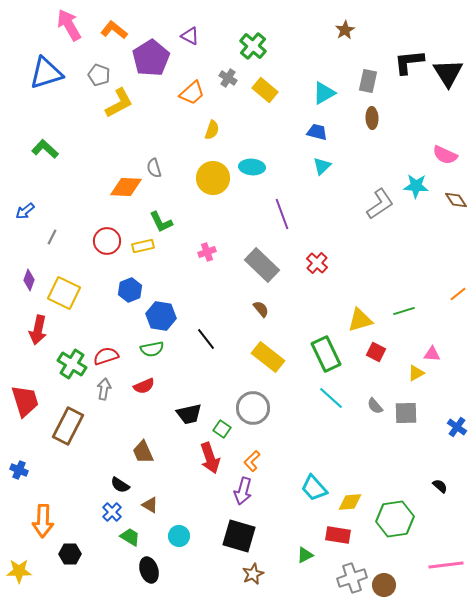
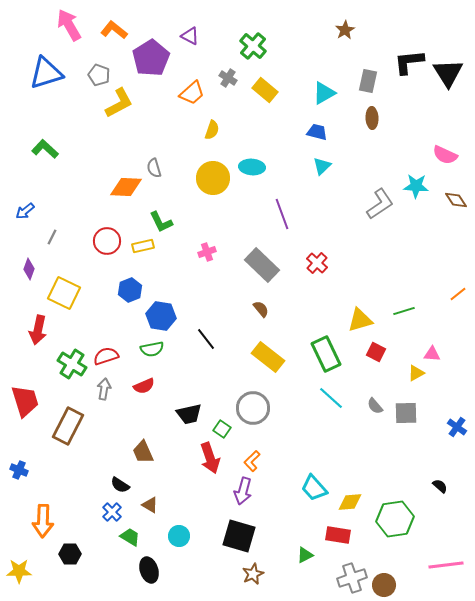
purple diamond at (29, 280): moved 11 px up
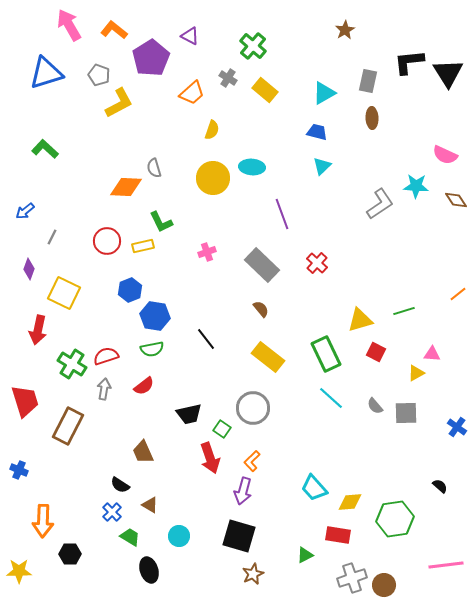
blue hexagon at (161, 316): moved 6 px left
red semicircle at (144, 386): rotated 15 degrees counterclockwise
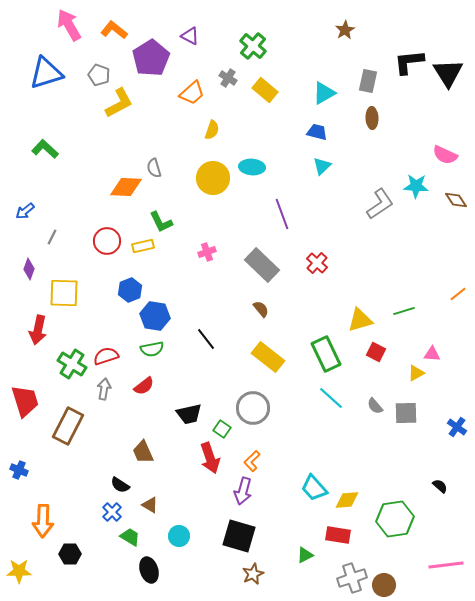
yellow square at (64, 293): rotated 24 degrees counterclockwise
yellow diamond at (350, 502): moved 3 px left, 2 px up
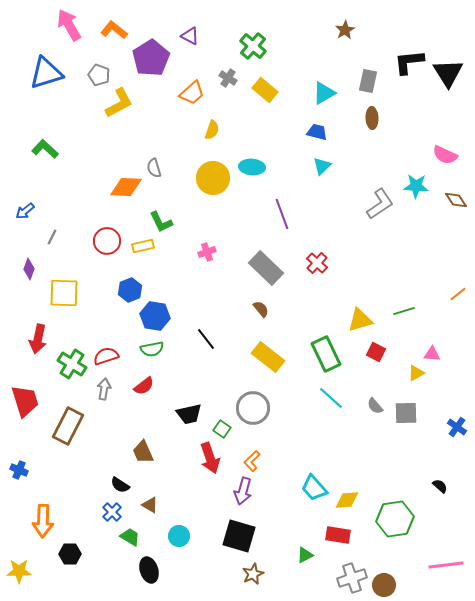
gray rectangle at (262, 265): moved 4 px right, 3 px down
red arrow at (38, 330): moved 9 px down
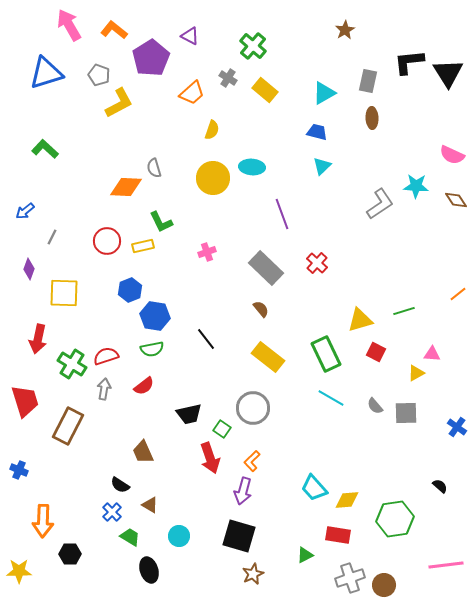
pink semicircle at (445, 155): moved 7 px right
cyan line at (331, 398): rotated 12 degrees counterclockwise
gray cross at (352, 578): moved 2 px left
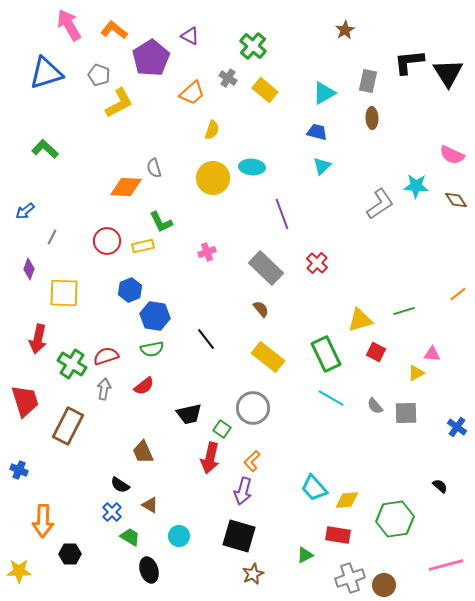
red arrow at (210, 458): rotated 32 degrees clockwise
pink line at (446, 565): rotated 8 degrees counterclockwise
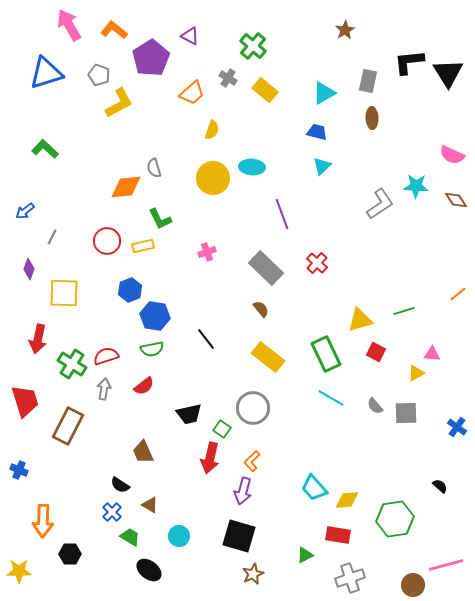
orange diamond at (126, 187): rotated 8 degrees counterclockwise
green L-shape at (161, 222): moved 1 px left, 3 px up
black ellipse at (149, 570): rotated 35 degrees counterclockwise
brown circle at (384, 585): moved 29 px right
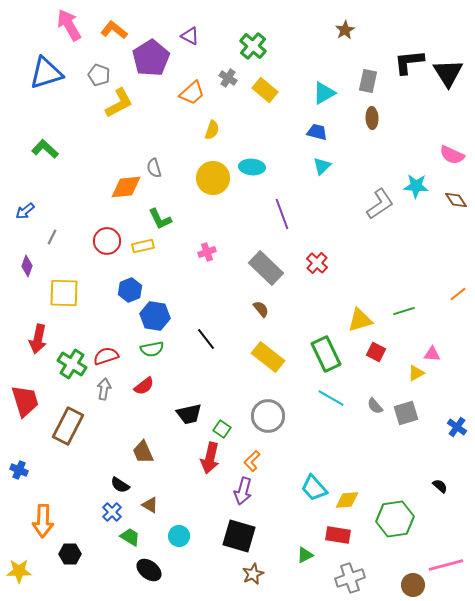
purple diamond at (29, 269): moved 2 px left, 3 px up
gray circle at (253, 408): moved 15 px right, 8 px down
gray square at (406, 413): rotated 15 degrees counterclockwise
